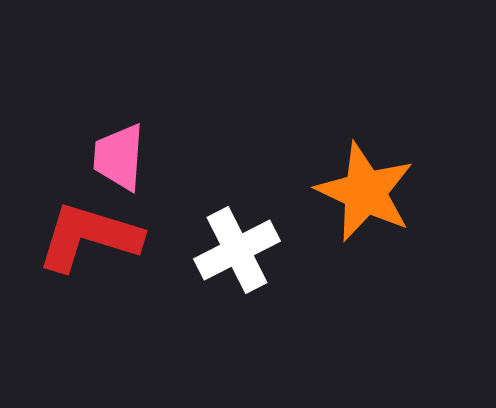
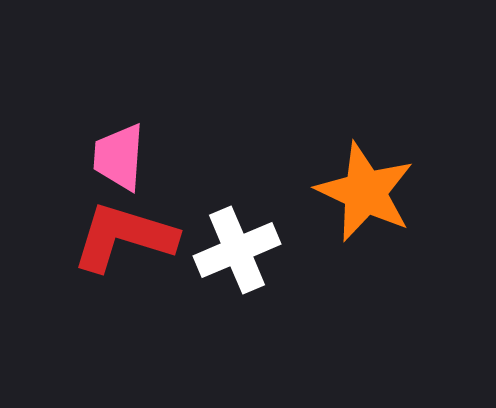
red L-shape: moved 35 px right
white cross: rotated 4 degrees clockwise
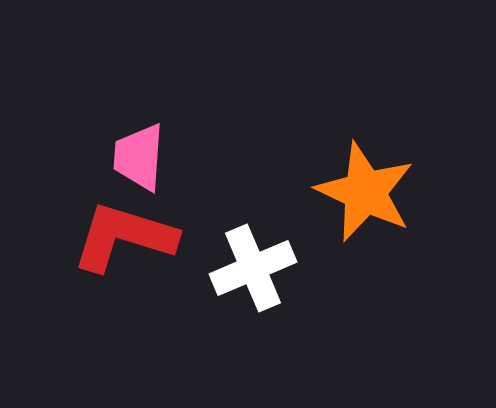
pink trapezoid: moved 20 px right
white cross: moved 16 px right, 18 px down
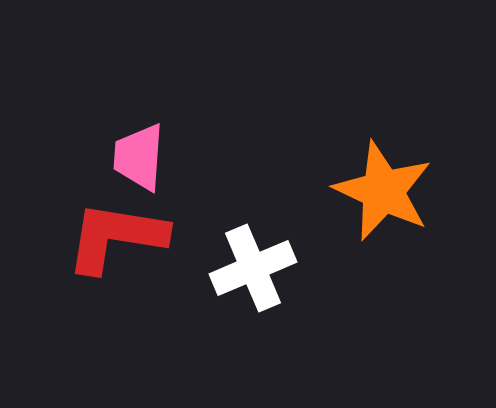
orange star: moved 18 px right, 1 px up
red L-shape: moved 8 px left; rotated 8 degrees counterclockwise
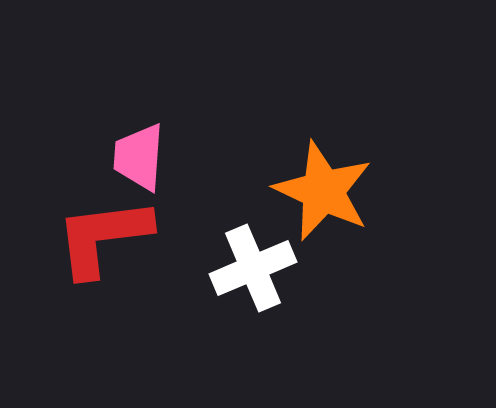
orange star: moved 60 px left
red L-shape: moved 13 px left; rotated 16 degrees counterclockwise
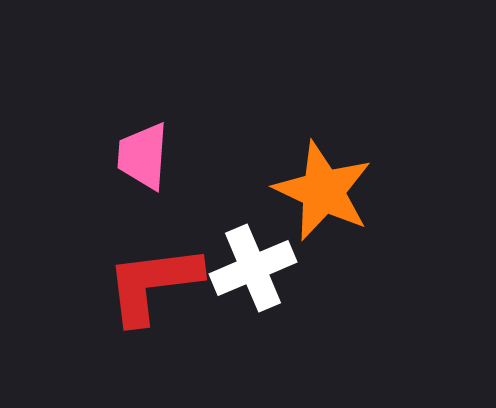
pink trapezoid: moved 4 px right, 1 px up
red L-shape: moved 50 px right, 47 px down
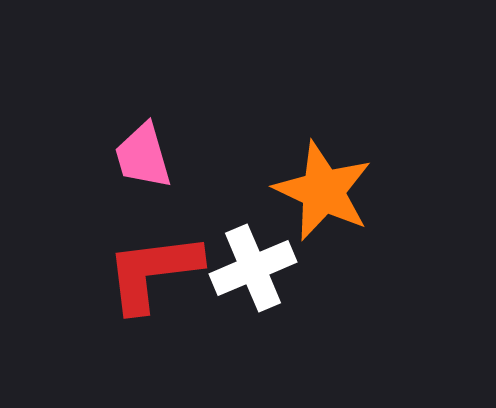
pink trapezoid: rotated 20 degrees counterclockwise
red L-shape: moved 12 px up
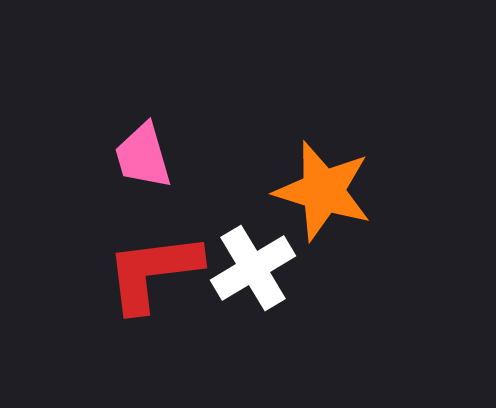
orange star: rotated 8 degrees counterclockwise
white cross: rotated 8 degrees counterclockwise
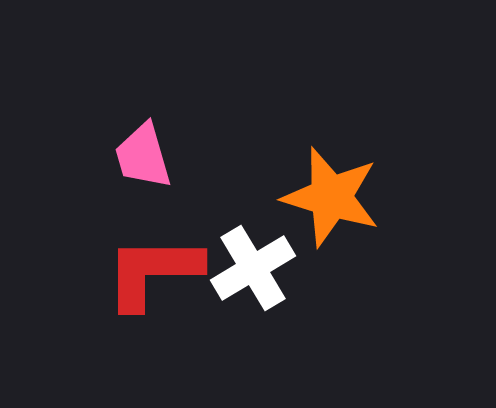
orange star: moved 8 px right, 6 px down
red L-shape: rotated 7 degrees clockwise
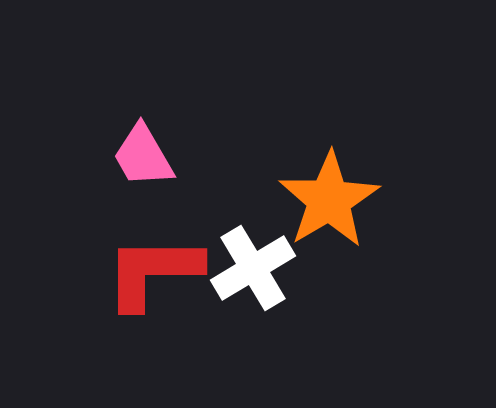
pink trapezoid: rotated 14 degrees counterclockwise
orange star: moved 2 px left, 3 px down; rotated 24 degrees clockwise
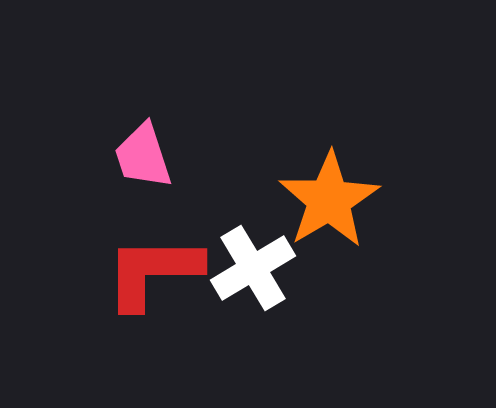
pink trapezoid: rotated 12 degrees clockwise
